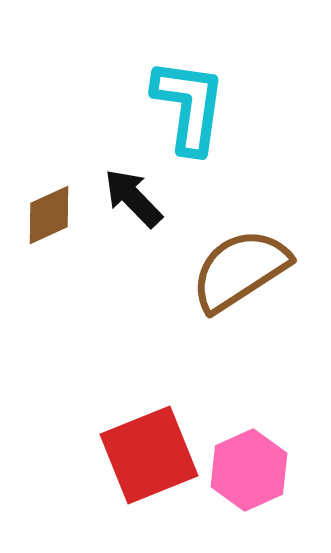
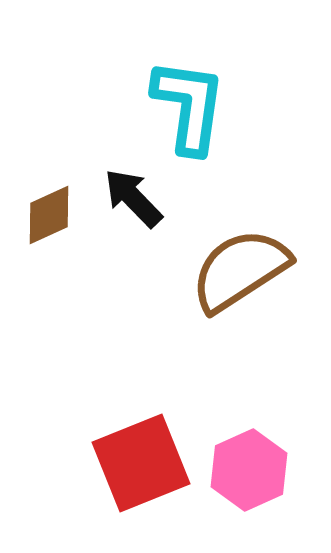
red square: moved 8 px left, 8 px down
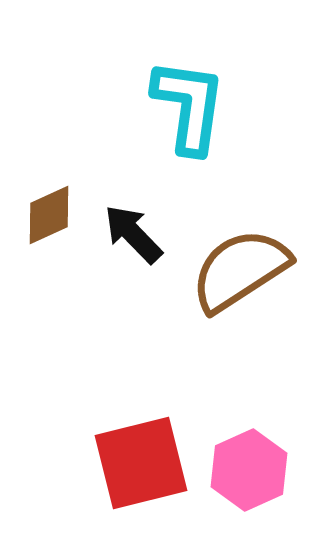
black arrow: moved 36 px down
red square: rotated 8 degrees clockwise
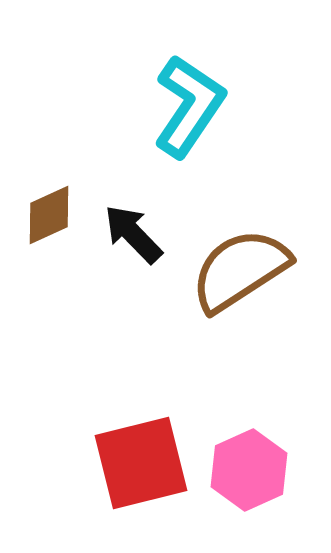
cyan L-shape: rotated 26 degrees clockwise
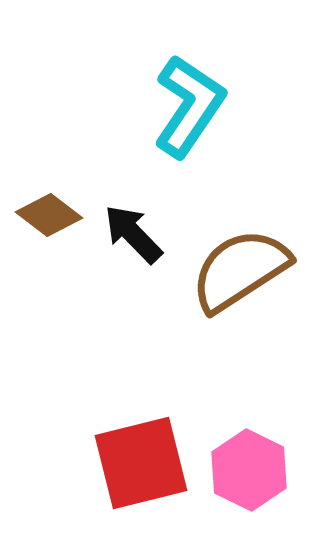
brown diamond: rotated 62 degrees clockwise
pink hexagon: rotated 10 degrees counterclockwise
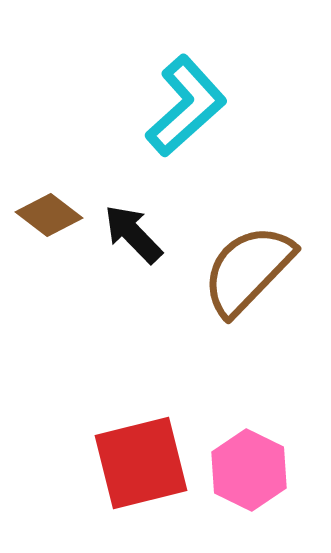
cyan L-shape: moved 3 px left; rotated 14 degrees clockwise
brown semicircle: moved 8 px right; rotated 13 degrees counterclockwise
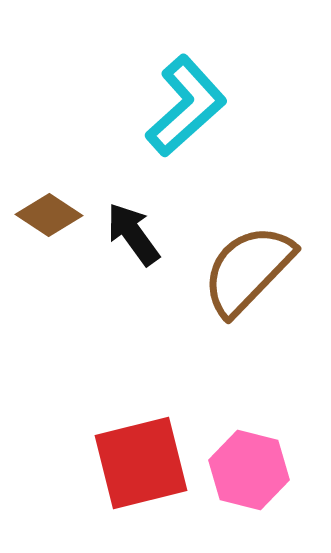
brown diamond: rotated 4 degrees counterclockwise
black arrow: rotated 8 degrees clockwise
pink hexagon: rotated 12 degrees counterclockwise
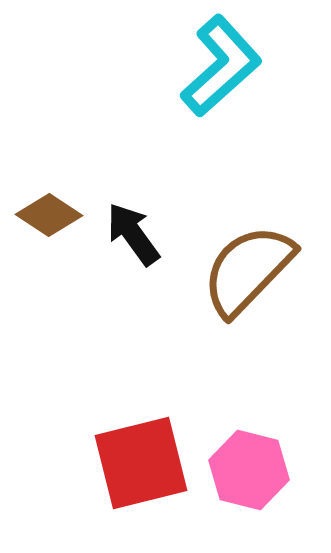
cyan L-shape: moved 35 px right, 40 px up
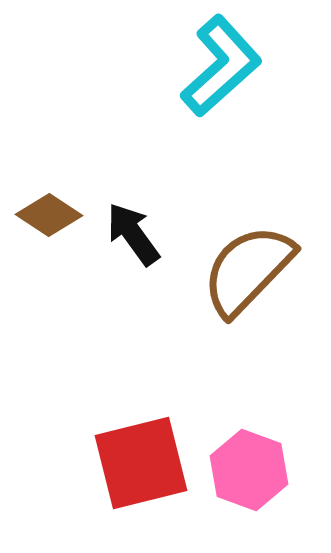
pink hexagon: rotated 6 degrees clockwise
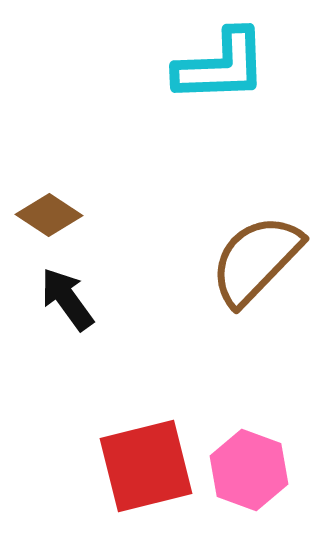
cyan L-shape: rotated 40 degrees clockwise
black arrow: moved 66 px left, 65 px down
brown semicircle: moved 8 px right, 10 px up
red square: moved 5 px right, 3 px down
